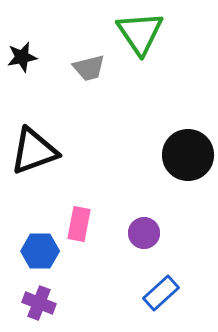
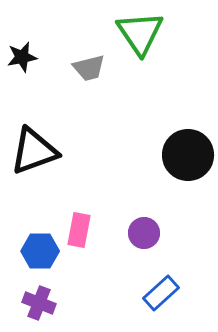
pink rectangle: moved 6 px down
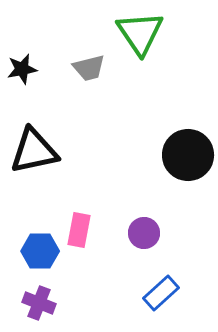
black star: moved 12 px down
black triangle: rotated 8 degrees clockwise
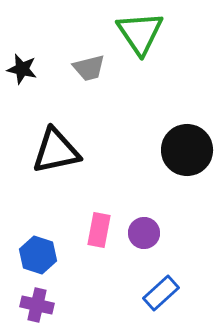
black star: rotated 24 degrees clockwise
black triangle: moved 22 px right
black circle: moved 1 px left, 5 px up
pink rectangle: moved 20 px right
blue hexagon: moved 2 px left, 4 px down; rotated 18 degrees clockwise
purple cross: moved 2 px left, 2 px down; rotated 8 degrees counterclockwise
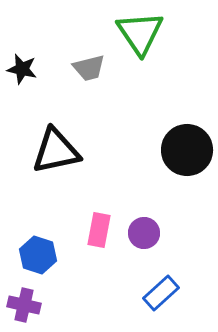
purple cross: moved 13 px left
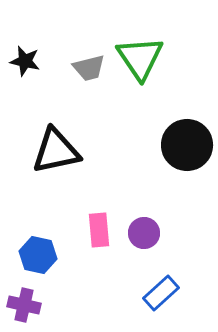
green triangle: moved 25 px down
black star: moved 3 px right, 8 px up
black circle: moved 5 px up
pink rectangle: rotated 16 degrees counterclockwise
blue hexagon: rotated 6 degrees counterclockwise
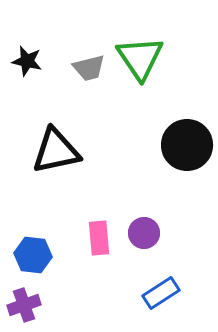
black star: moved 2 px right
pink rectangle: moved 8 px down
blue hexagon: moved 5 px left; rotated 6 degrees counterclockwise
blue rectangle: rotated 9 degrees clockwise
purple cross: rotated 32 degrees counterclockwise
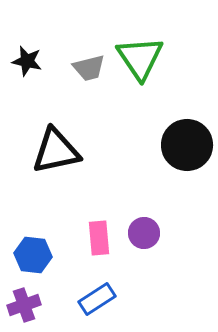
blue rectangle: moved 64 px left, 6 px down
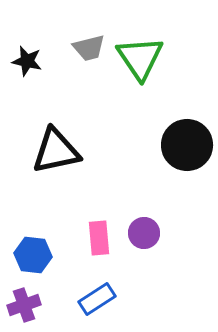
gray trapezoid: moved 20 px up
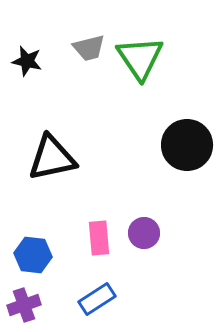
black triangle: moved 4 px left, 7 px down
